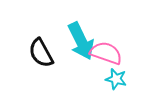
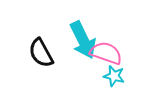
cyan arrow: moved 2 px right, 1 px up
cyan star: moved 2 px left, 3 px up
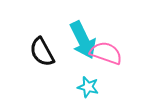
black semicircle: moved 1 px right, 1 px up
cyan star: moved 26 px left, 11 px down
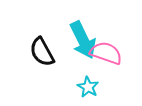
cyan star: rotated 15 degrees clockwise
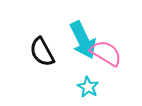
pink semicircle: rotated 12 degrees clockwise
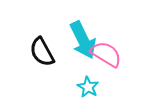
pink semicircle: moved 1 px down
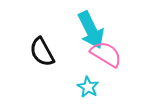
cyan arrow: moved 8 px right, 10 px up
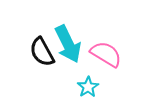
cyan arrow: moved 23 px left, 14 px down
cyan star: rotated 10 degrees clockwise
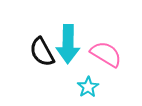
cyan arrow: rotated 27 degrees clockwise
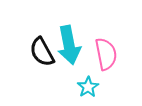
cyan arrow: moved 1 px right, 1 px down; rotated 12 degrees counterclockwise
pink semicircle: rotated 48 degrees clockwise
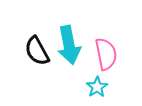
black semicircle: moved 5 px left, 1 px up
cyan star: moved 9 px right
